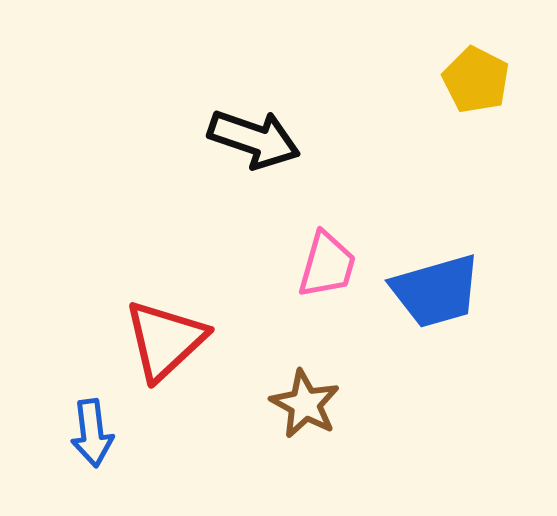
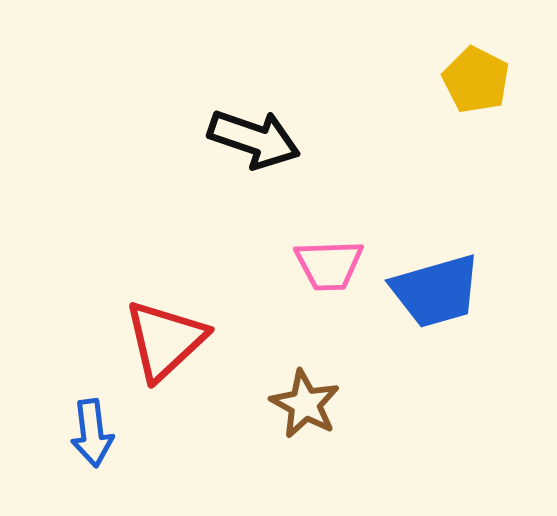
pink trapezoid: moved 2 px right; rotated 72 degrees clockwise
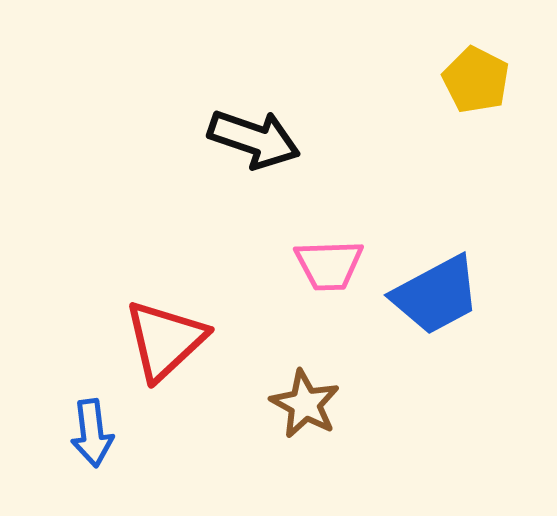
blue trapezoid: moved 4 px down; rotated 12 degrees counterclockwise
